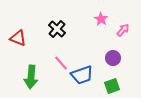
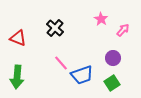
black cross: moved 2 px left, 1 px up
green arrow: moved 14 px left
green square: moved 3 px up; rotated 14 degrees counterclockwise
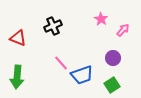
black cross: moved 2 px left, 2 px up; rotated 24 degrees clockwise
green square: moved 2 px down
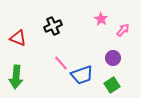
green arrow: moved 1 px left
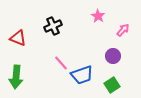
pink star: moved 3 px left, 3 px up
purple circle: moved 2 px up
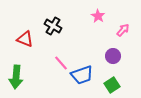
black cross: rotated 36 degrees counterclockwise
red triangle: moved 7 px right, 1 px down
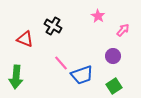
green square: moved 2 px right, 1 px down
